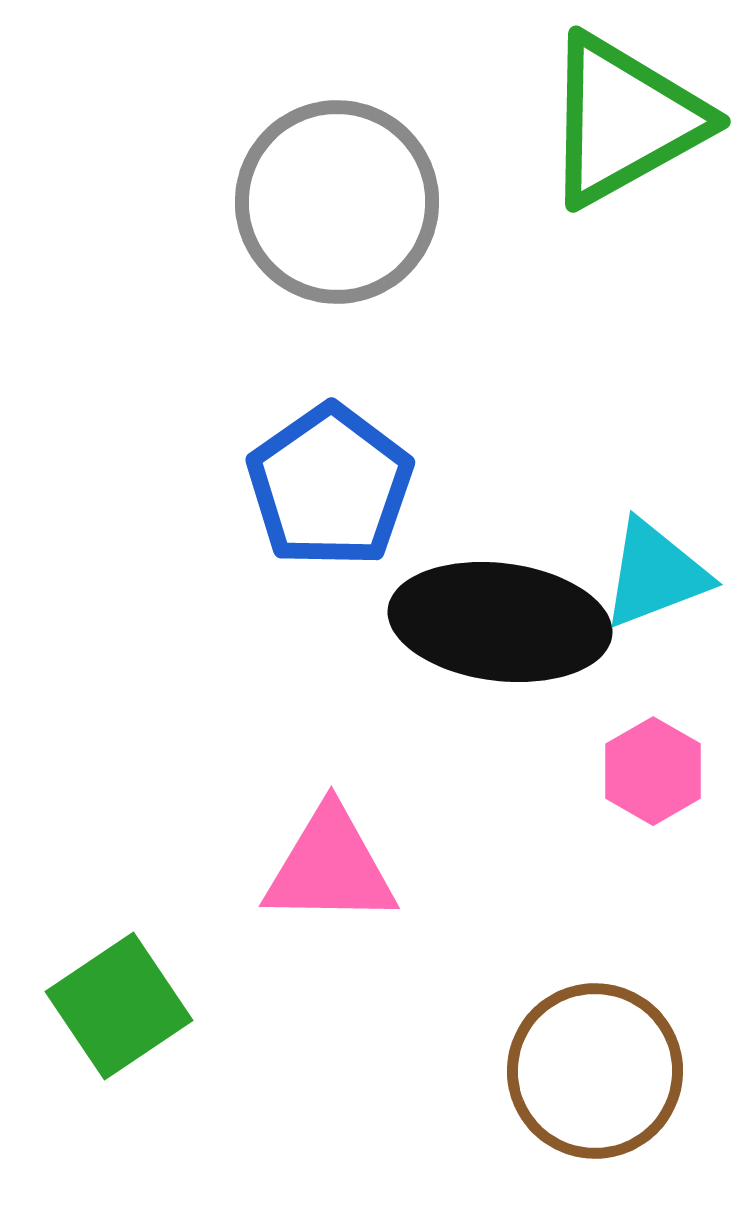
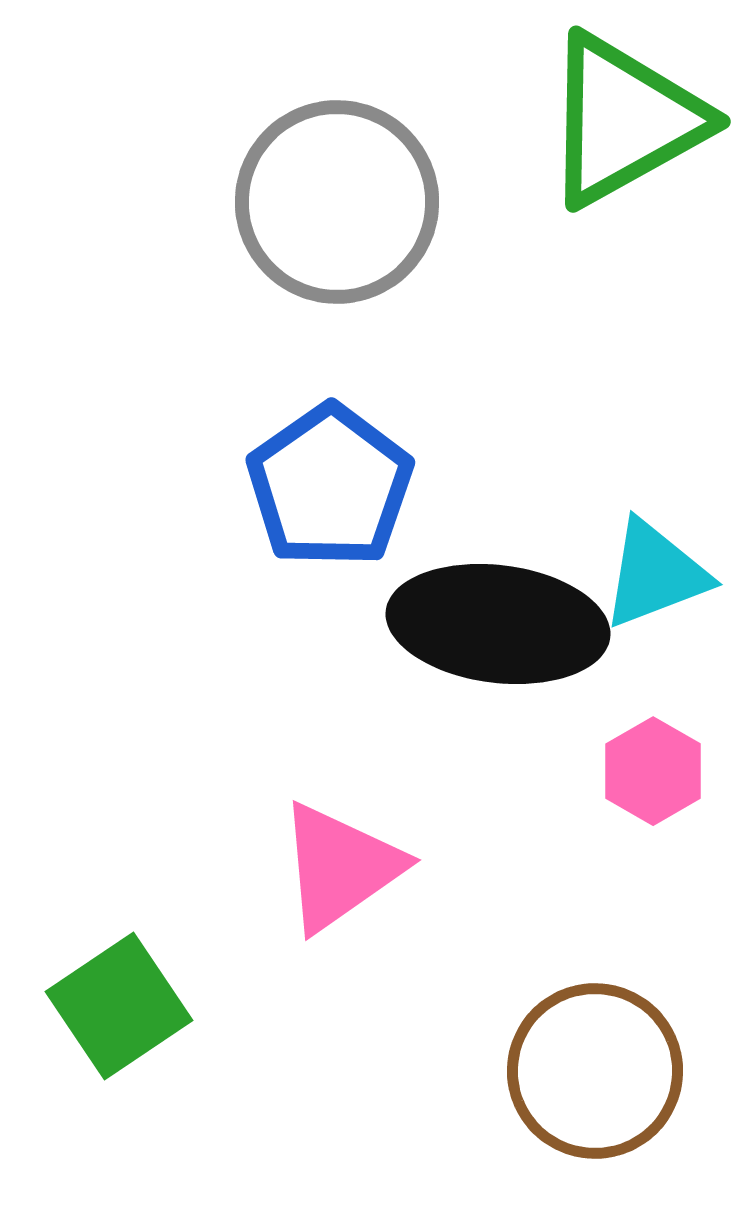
black ellipse: moved 2 px left, 2 px down
pink triangle: moved 10 px right; rotated 36 degrees counterclockwise
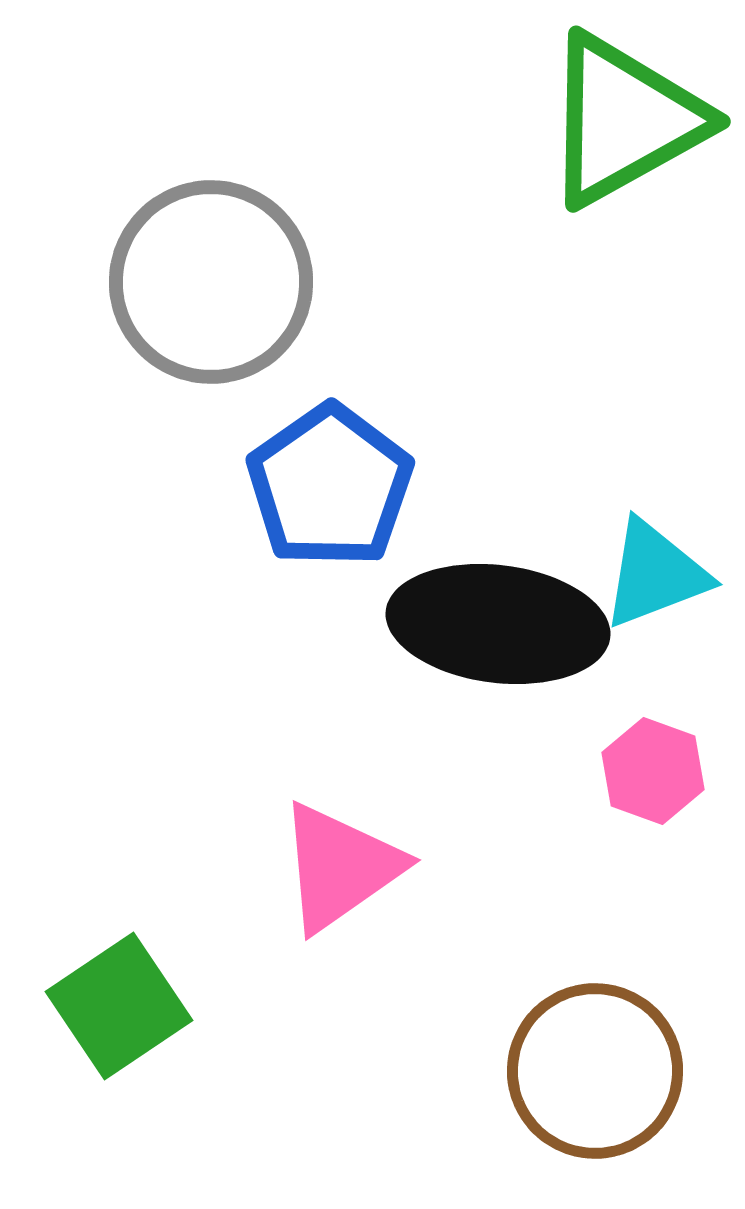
gray circle: moved 126 px left, 80 px down
pink hexagon: rotated 10 degrees counterclockwise
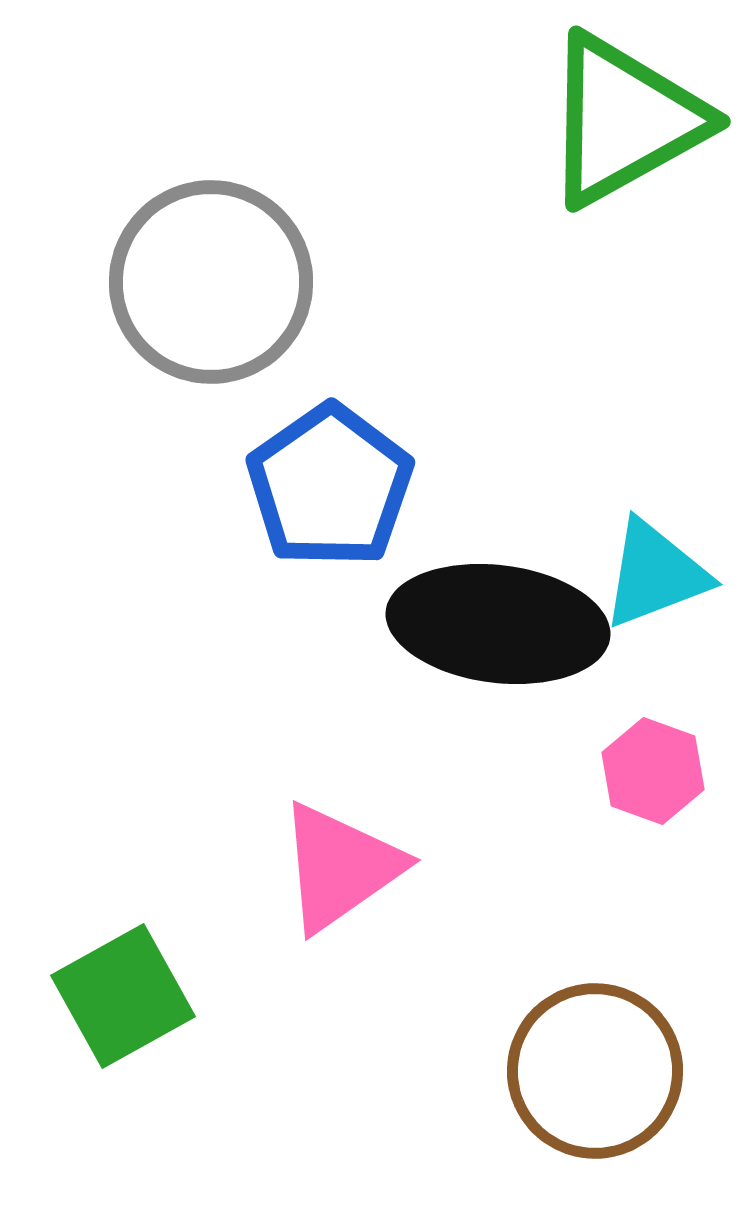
green square: moved 4 px right, 10 px up; rotated 5 degrees clockwise
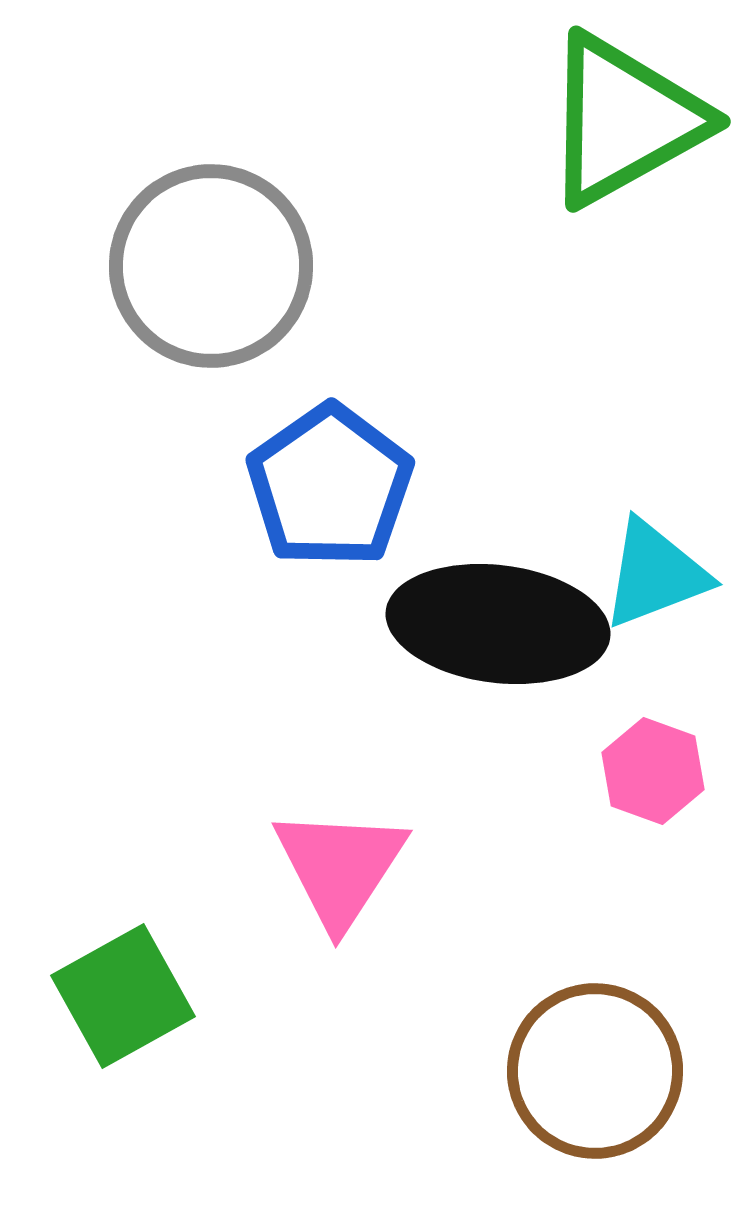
gray circle: moved 16 px up
pink triangle: rotated 22 degrees counterclockwise
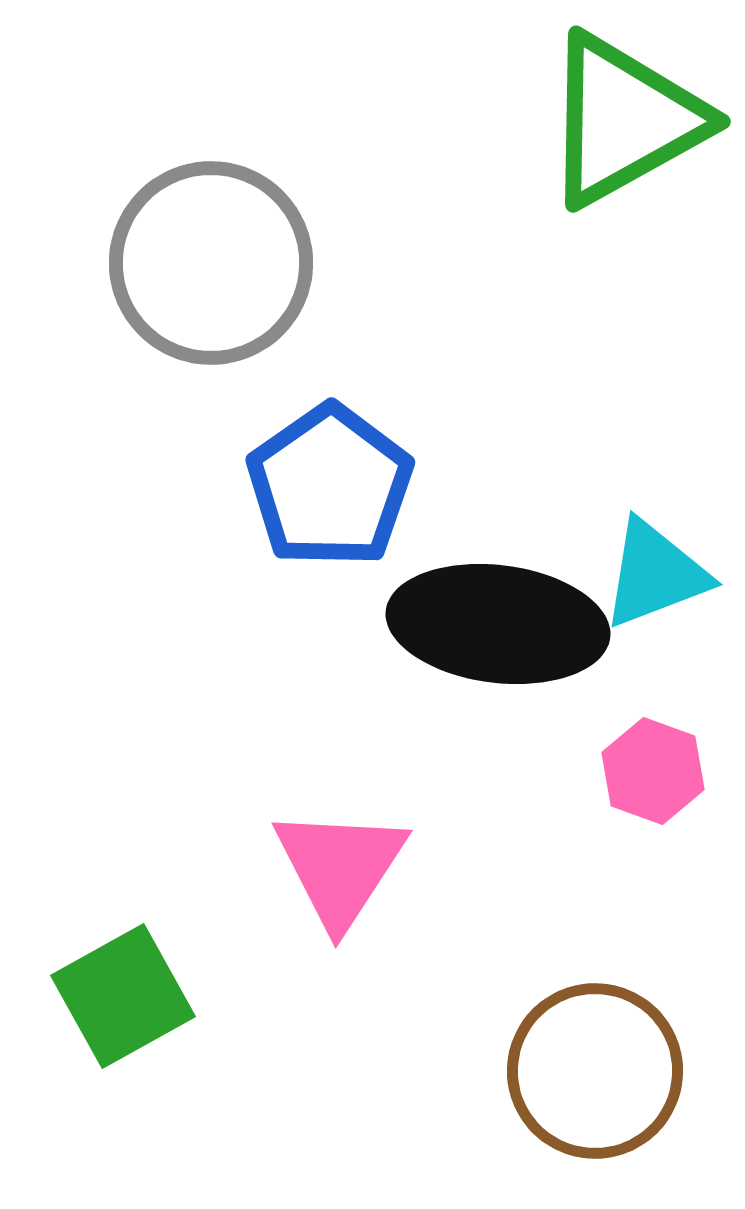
gray circle: moved 3 px up
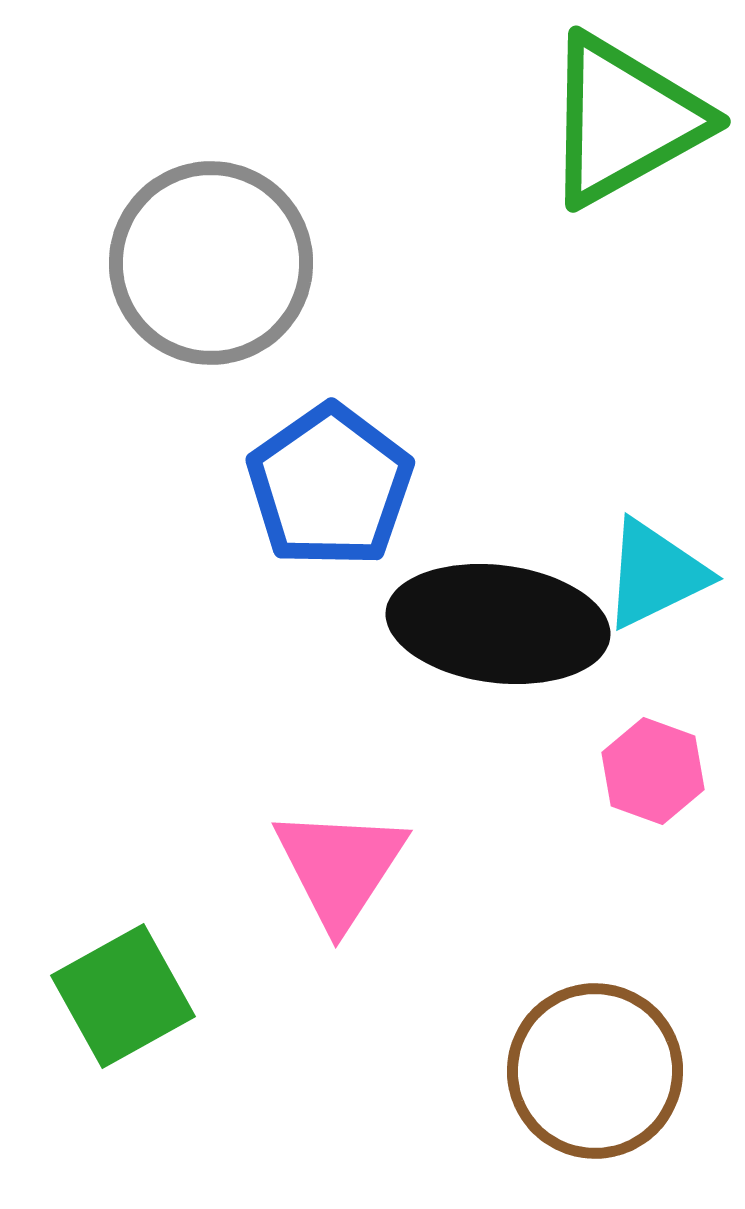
cyan triangle: rotated 5 degrees counterclockwise
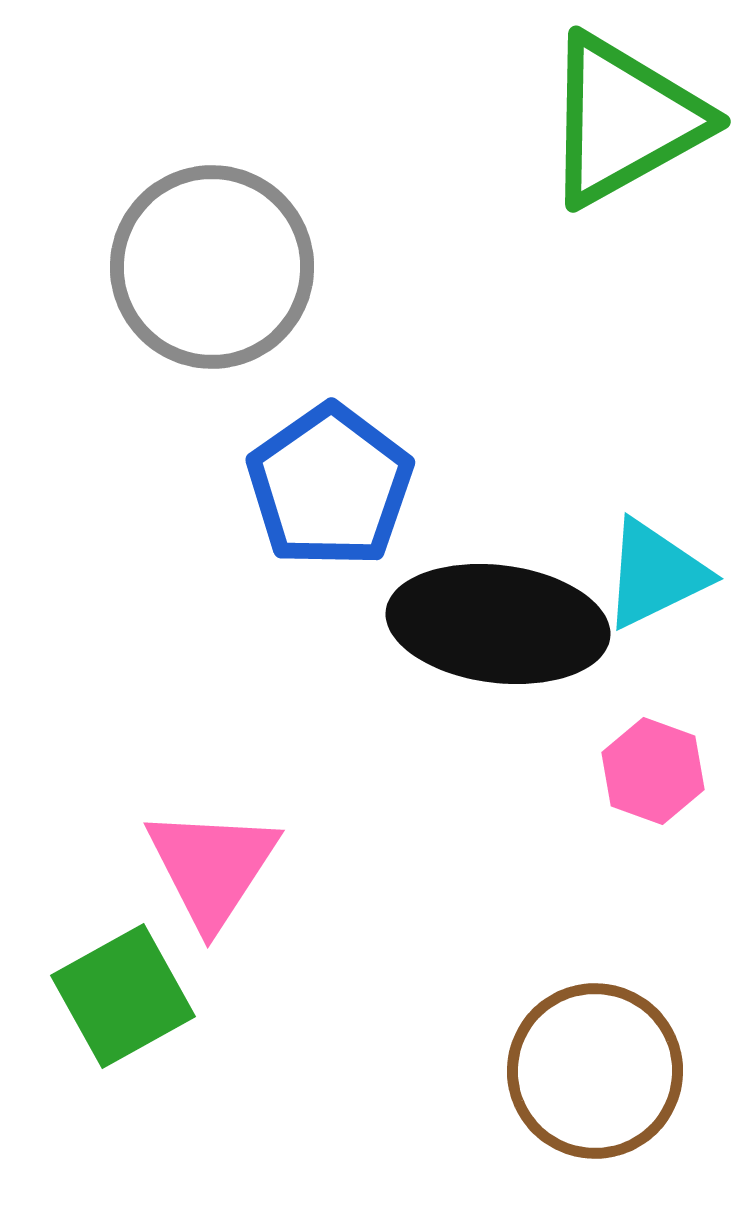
gray circle: moved 1 px right, 4 px down
pink triangle: moved 128 px left
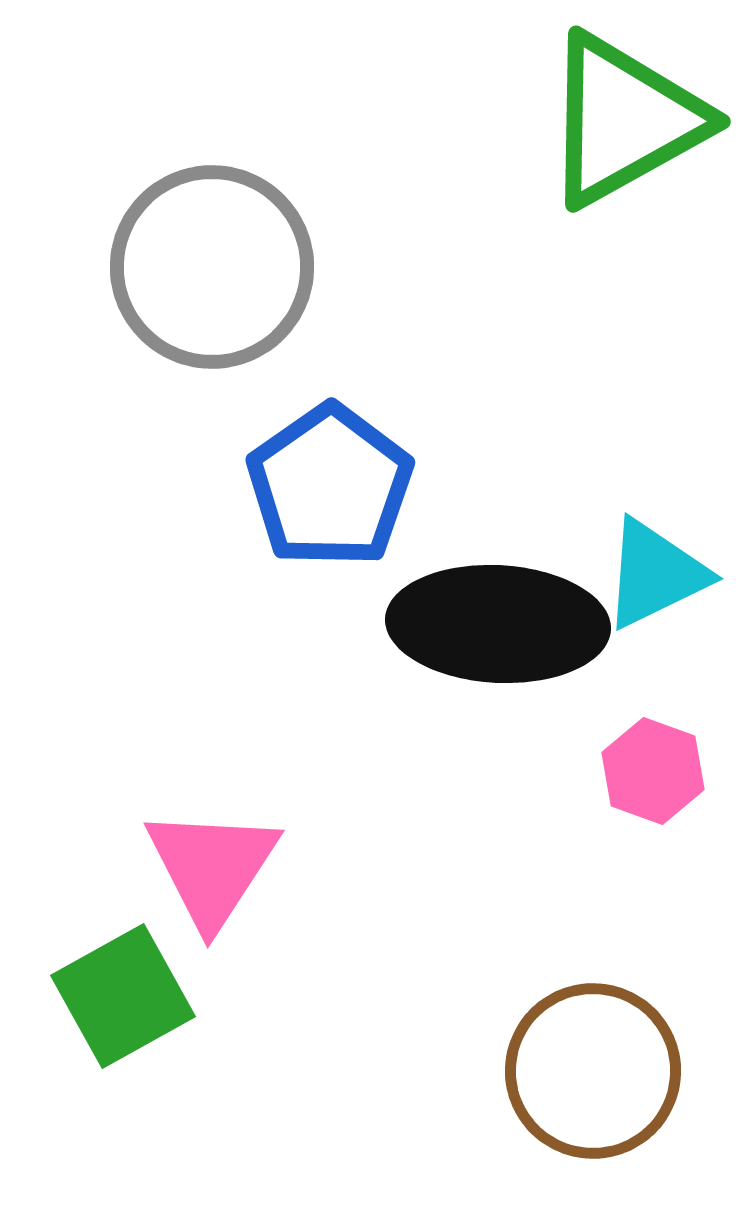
black ellipse: rotated 4 degrees counterclockwise
brown circle: moved 2 px left
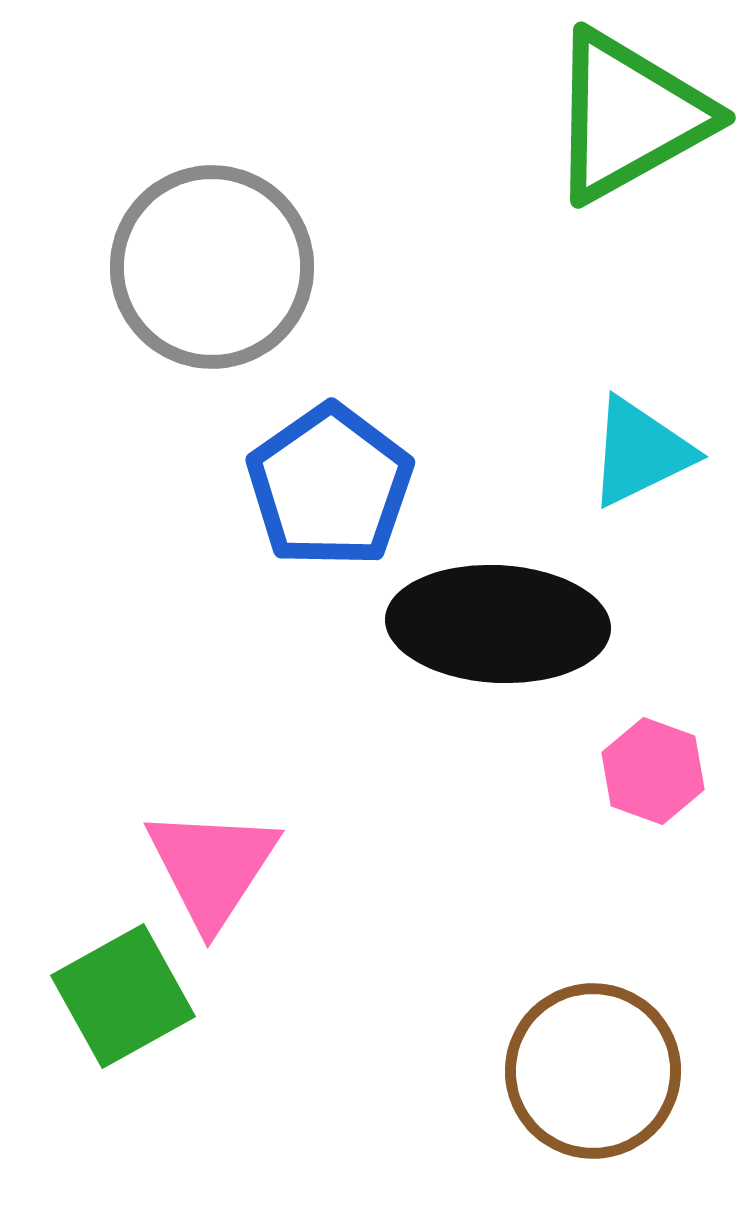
green triangle: moved 5 px right, 4 px up
cyan triangle: moved 15 px left, 122 px up
